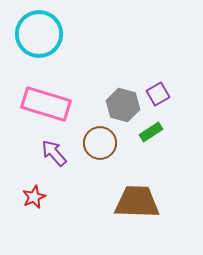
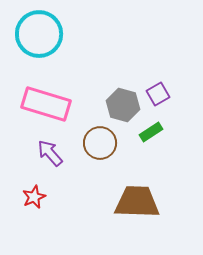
purple arrow: moved 4 px left
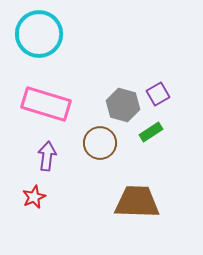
purple arrow: moved 3 px left, 3 px down; rotated 48 degrees clockwise
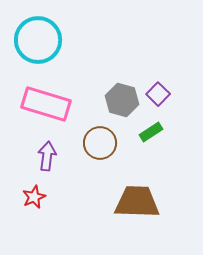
cyan circle: moved 1 px left, 6 px down
purple square: rotated 15 degrees counterclockwise
gray hexagon: moved 1 px left, 5 px up
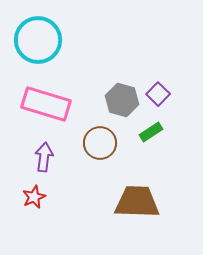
purple arrow: moved 3 px left, 1 px down
